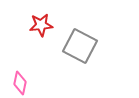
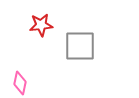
gray square: rotated 28 degrees counterclockwise
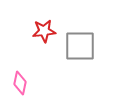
red star: moved 3 px right, 6 px down
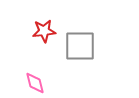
pink diamond: moved 15 px right; rotated 25 degrees counterclockwise
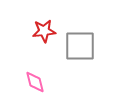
pink diamond: moved 1 px up
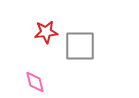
red star: moved 2 px right, 1 px down
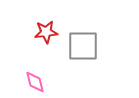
gray square: moved 3 px right
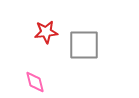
gray square: moved 1 px right, 1 px up
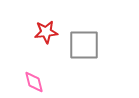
pink diamond: moved 1 px left
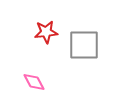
pink diamond: rotated 15 degrees counterclockwise
